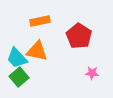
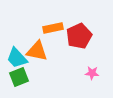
orange rectangle: moved 13 px right, 7 px down
red pentagon: rotated 15 degrees clockwise
green square: rotated 18 degrees clockwise
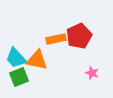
orange rectangle: moved 3 px right, 11 px down
orange triangle: moved 9 px down
cyan trapezoid: moved 1 px left
pink star: rotated 16 degrees clockwise
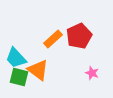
orange rectangle: moved 3 px left; rotated 30 degrees counterclockwise
orange triangle: moved 1 px right, 10 px down; rotated 25 degrees clockwise
green square: rotated 36 degrees clockwise
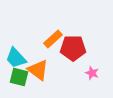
red pentagon: moved 6 px left, 12 px down; rotated 25 degrees clockwise
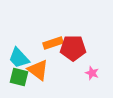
orange rectangle: moved 4 px down; rotated 24 degrees clockwise
cyan trapezoid: moved 3 px right
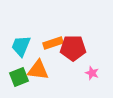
cyan trapezoid: moved 2 px right, 12 px up; rotated 65 degrees clockwise
orange triangle: rotated 30 degrees counterclockwise
green square: rotated 36 degrees counterclockwise
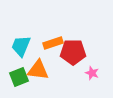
red pentagon: moved 4 px down
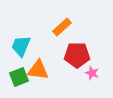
orange rectangle: moved 9 px right, 16 px up; rotated 24 degrees counterclockwise
red pentagon: moved 4 px right, 3 px down
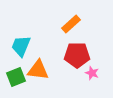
orange rectangle: moved 9 px right, 3 px up
green square: moved 3 px left
